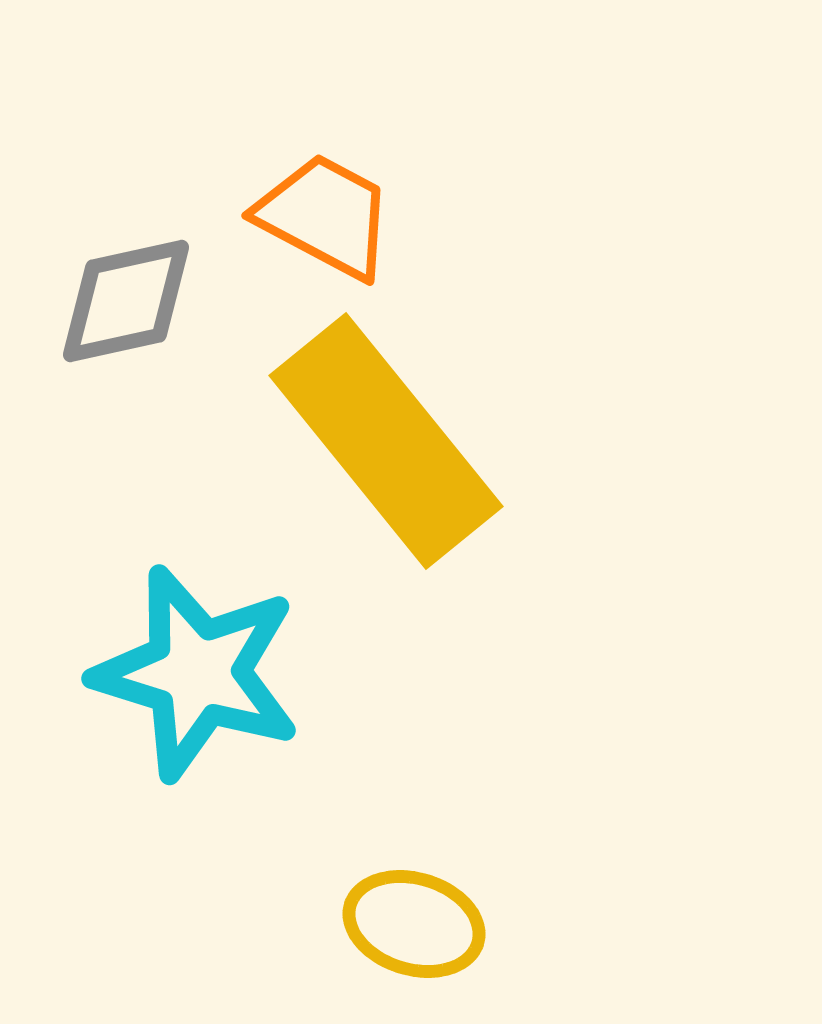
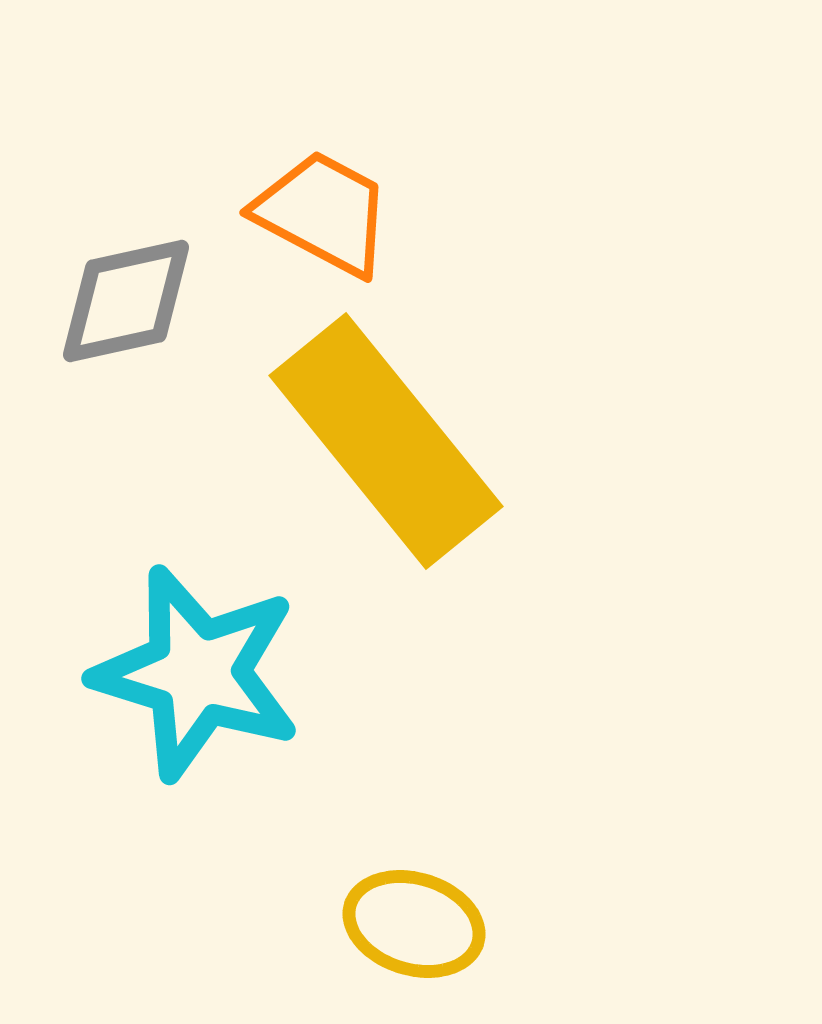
orange trapezoid: moved 2 px left, 3 px up
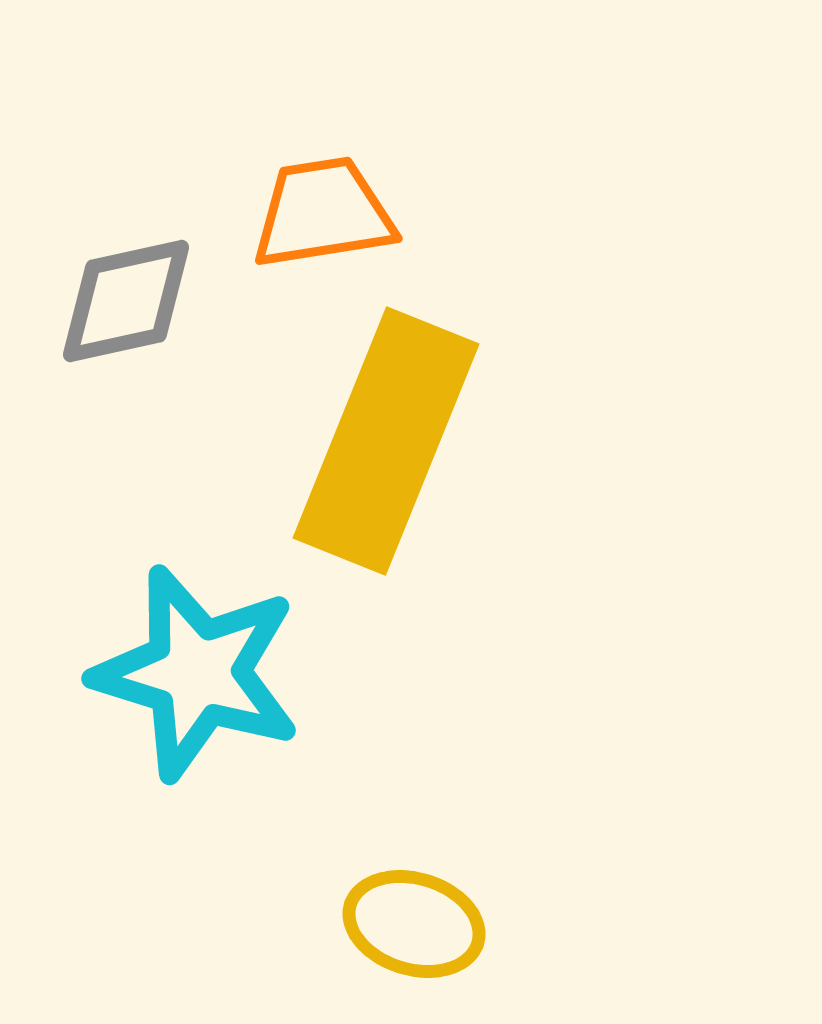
orange trapezoid: rotated 37 degrees counterclockwise
yellow rectangle: rotated 61 degrees clockwise
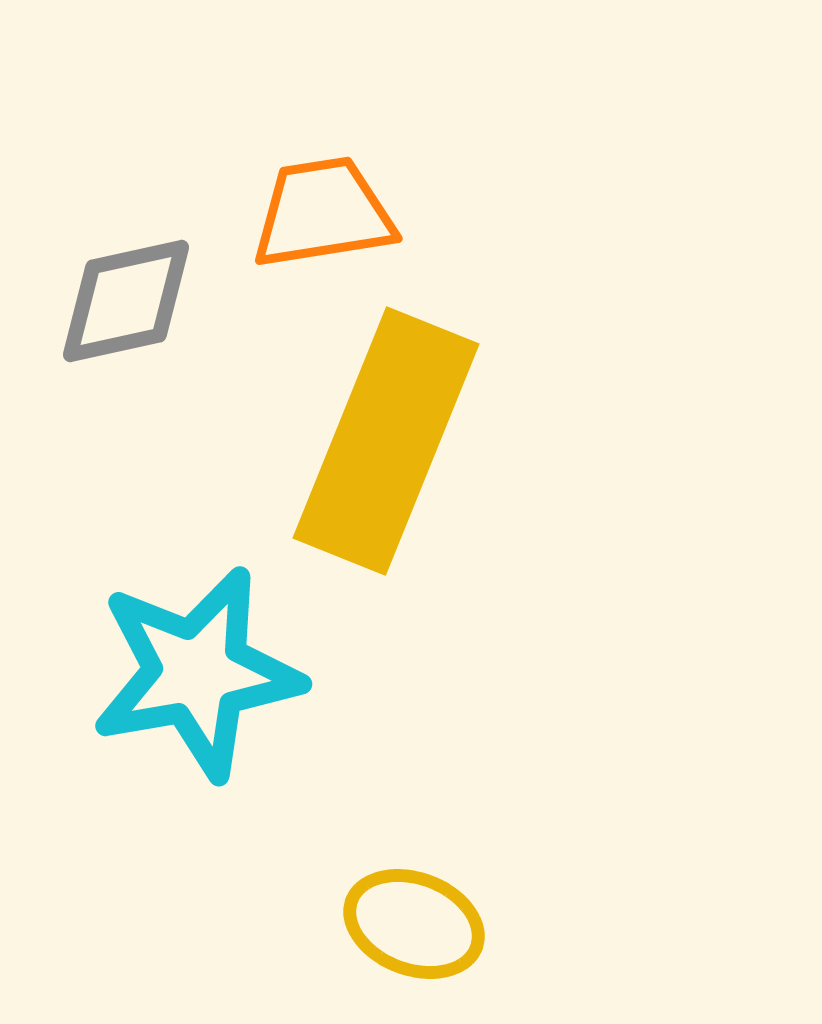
cyan star: rotated 27 degrees counterclockwise
yellow ellipse: rotated 4 degrees clockwise
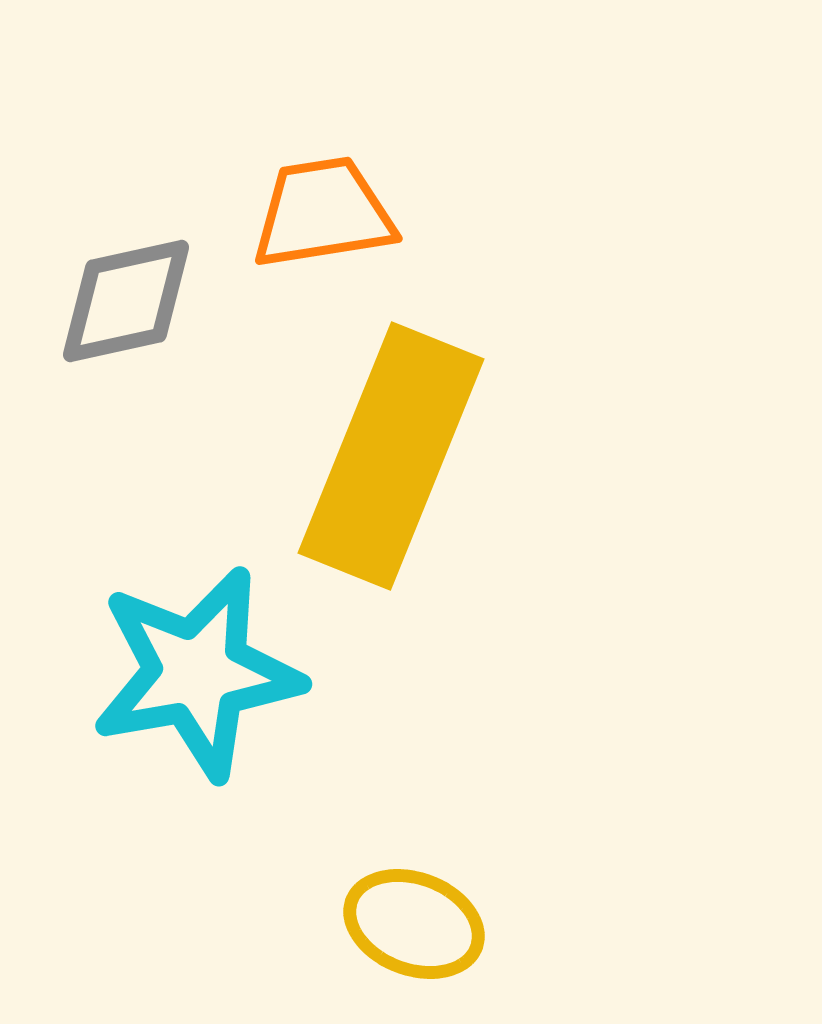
yellow rectangle: moved 5 px right, 15 px down
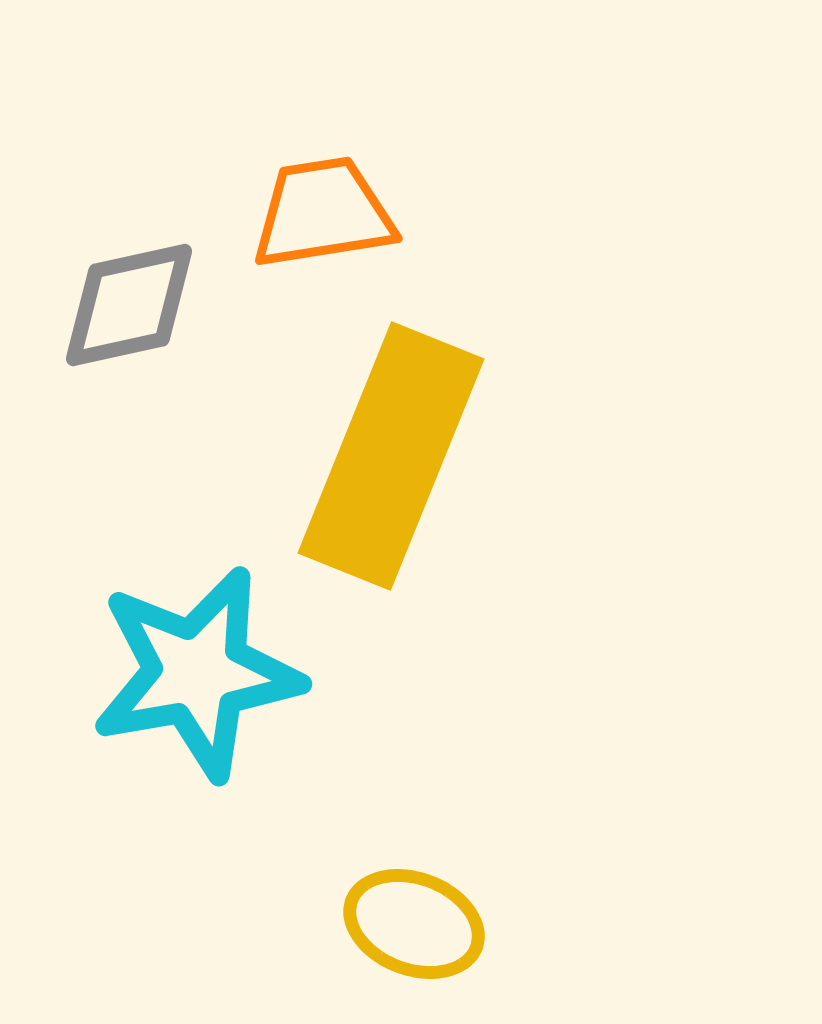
gray diamond: moved 3 px right, 4 px down
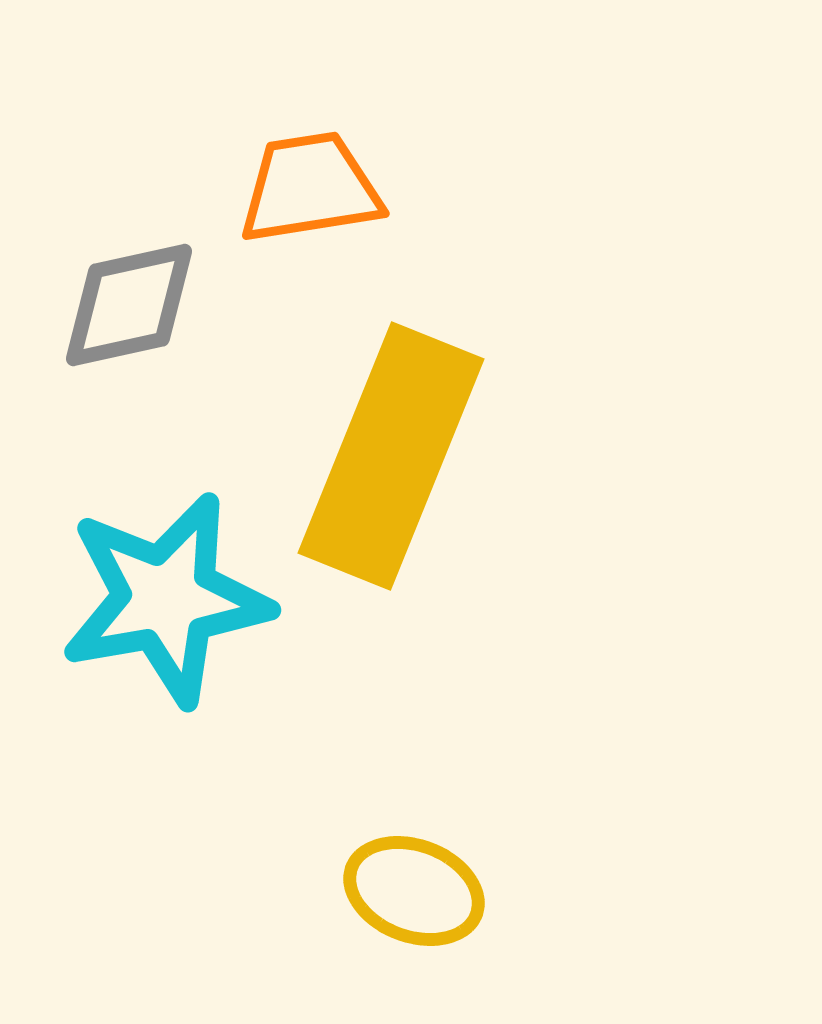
orange trapezoid: moved 13 px left, 25 px up
cyan star: moved 31 px left, 74 px up
yellow ellipse: moved 33 px up
